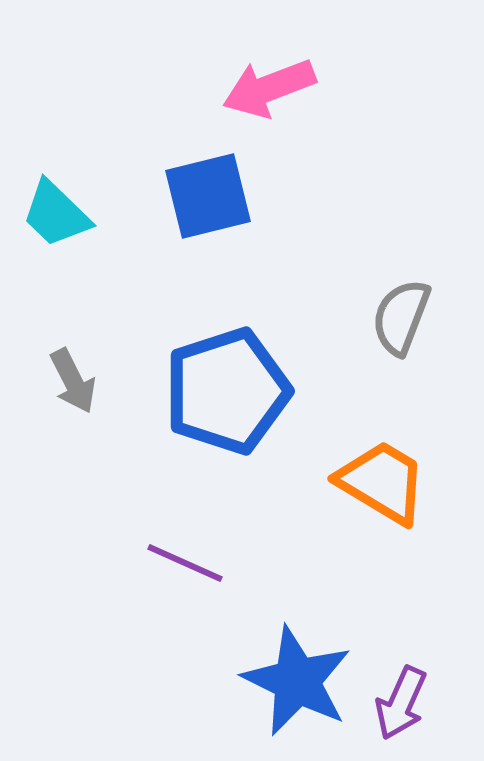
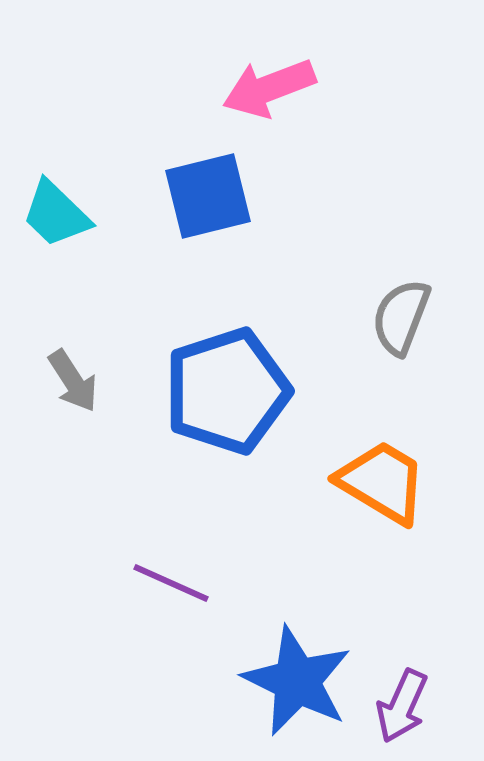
gray arrow: rotated 6 degrees counterclockwise
purple line: moved 14 px left, 20 px down
purple arrow: moved 1 px right, 3 px down
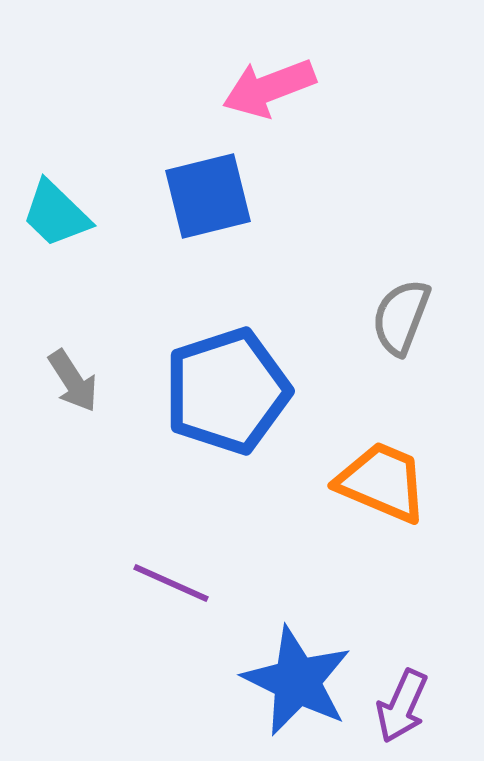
orange trapezoid: rotated 8 degrees counterclockwise
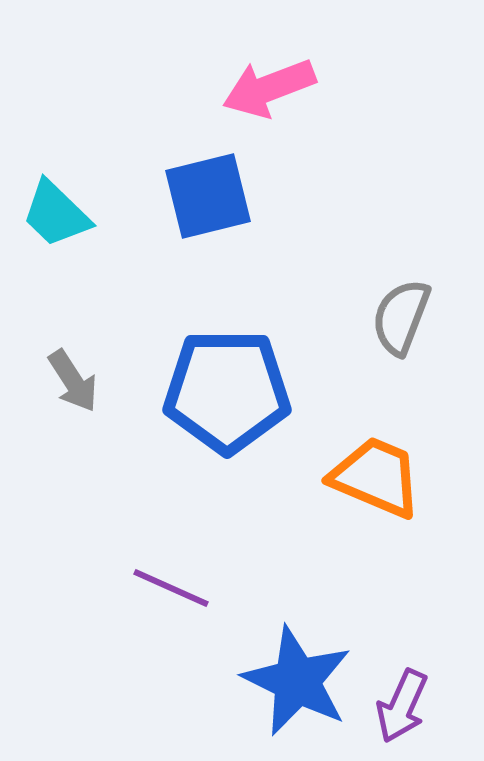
blue pentagon: rotated 18 degrees clockwise
orange trapezoid: moved 6 px left, 5 px up
purple line: moved 5 px down
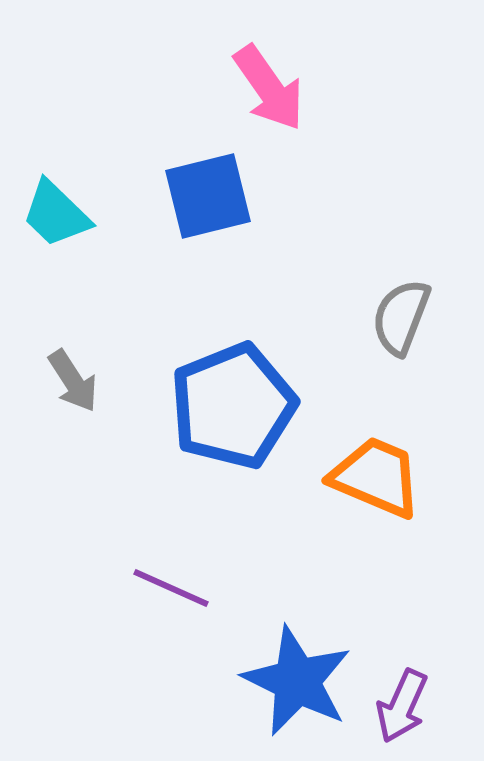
pink arrow: rotated 104 degrees counterclockwise
blue pentagon: moved 6 px right, 15 px down; rotated 22 degrees counterclockwise
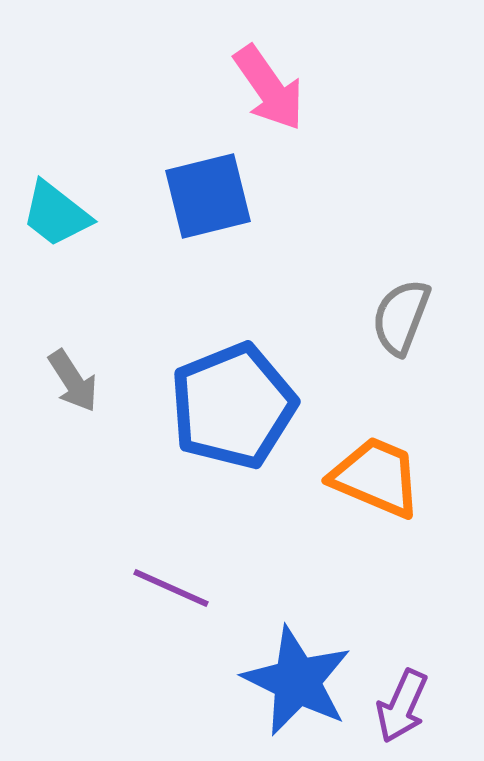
cyan trapezoid: rotated 6 degrees counterclockwise
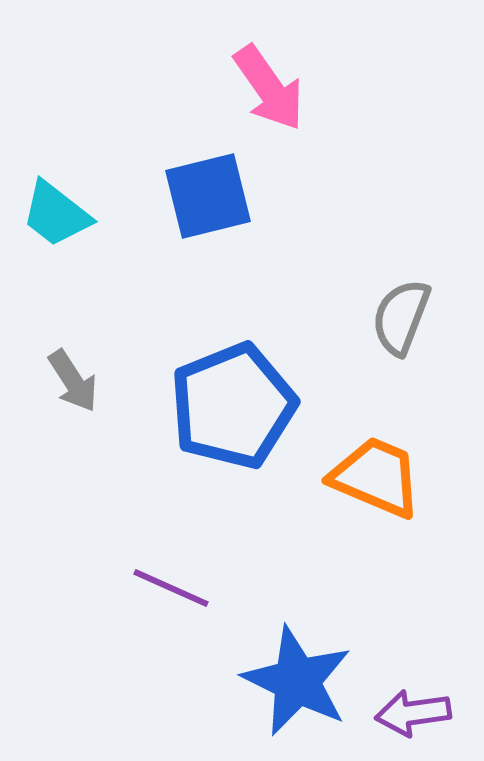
purple arrow: moved 11 px right, 7 px down; rotated 58 degrees clockwise
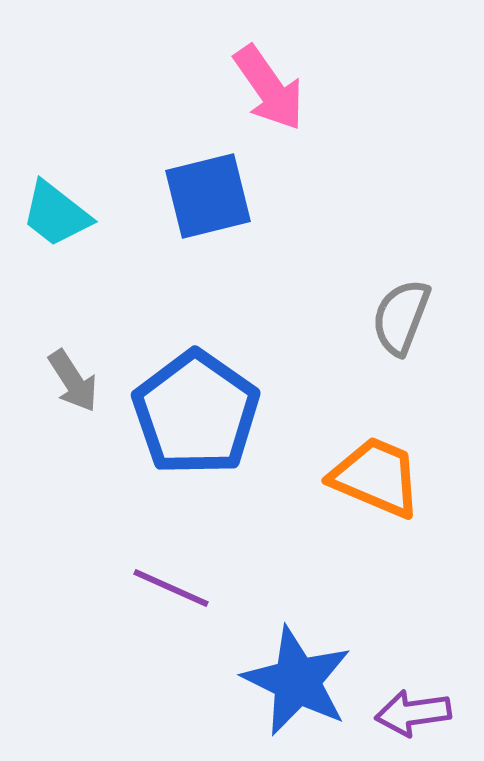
blue pentagon: moved 37 px left, 7 px down; rotated 15 degrees counterclockwise
